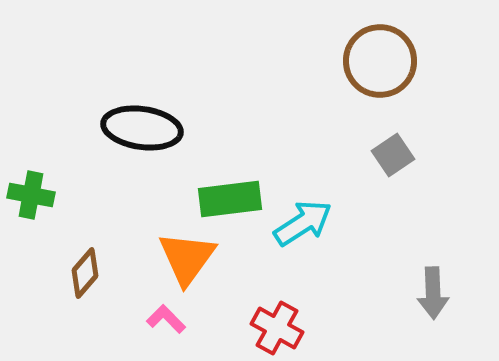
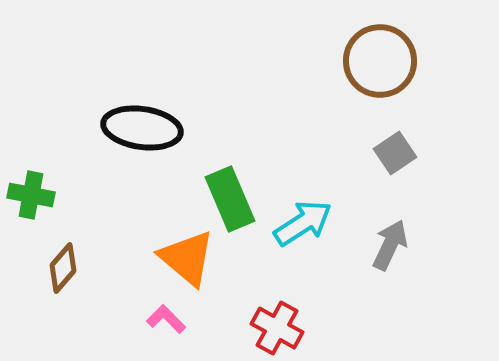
gray square: moved 2 px right, 2 px up
green rectangle: rotated 74 degrees clockwise
orange triangle: rotated 26 degrees counterclockwise
brown diamond: moved 22 px left, 5 px up
gray arrow: moved 43 px left, 48 px up; rotated 153 degrees counterclockwise
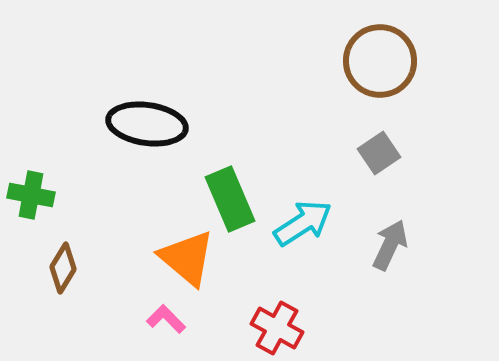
black ellipse: moved 5 px right, 4 px up
gray square: moved 16 px left
brown diamond: rotated 9 degrees counterclockwise
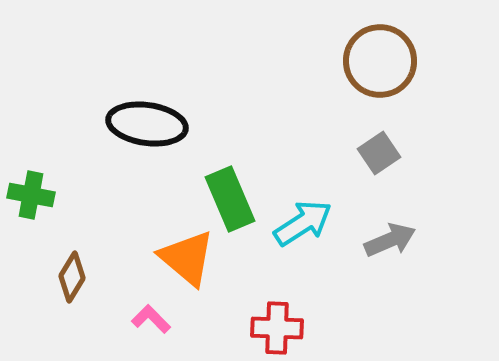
gray arrow: moved 5 px up; rotated 42 degrees clockwise
brown diamond: moved 9 px right, 9 px down
pink L-shape: moved 15 px left
red cross: rotated 27 degrees counterclockwise
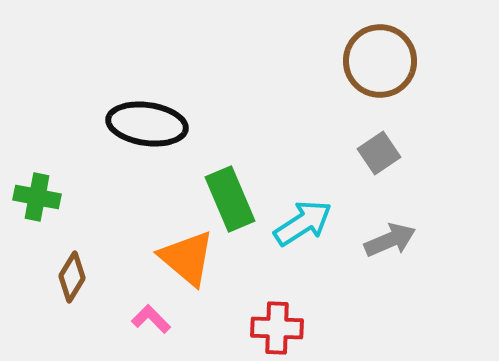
green cross: moved 6 px right, 2 px down
